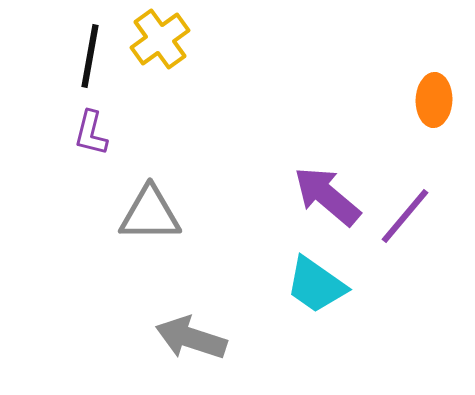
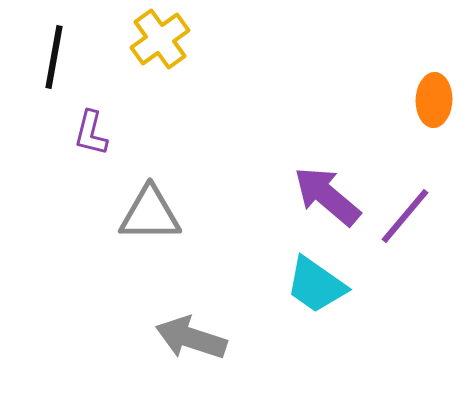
black line: moved 36 px left, 1 px down
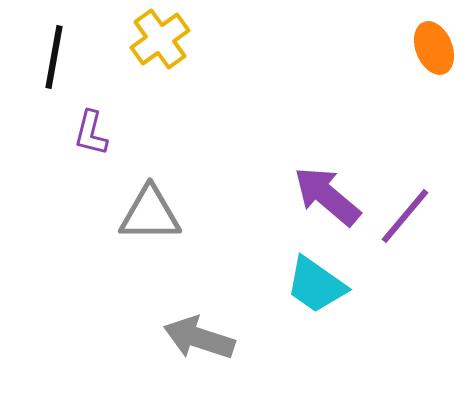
orange ellipse: moved 52 px up; rotated 24 degrees counterclockwise
gray arrow: moved 8 px right
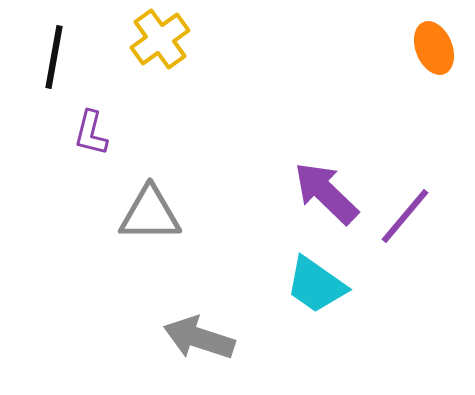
purple arrow: moved 1 px left, 3 px up; rotated 4 degrees clockwise
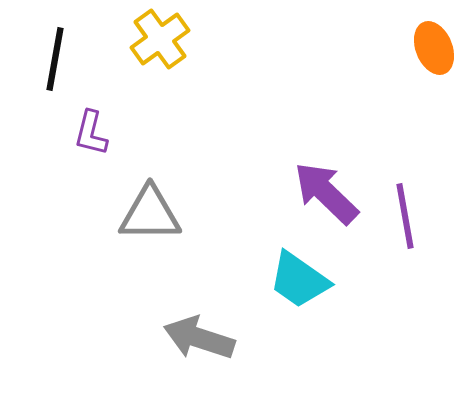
black line: moved 1 px right, 2 px down
purple line: rotated 50 degrees counterclockwise
cyan trapezoid: moved 17 px left, 5 px up
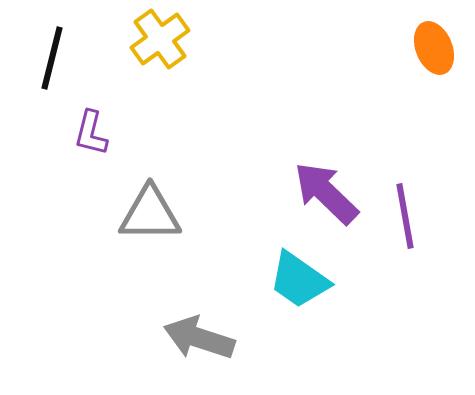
black line: moved 3 px left, 1 px up; rotated 4 degrees clockwise
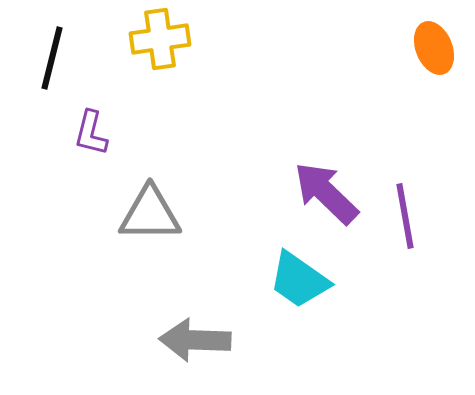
yellow cross: rotated 28 degrees clockwise
gray arrow: moved 4 px left, 2 px down; rotated 16 degrees counterclockwise
